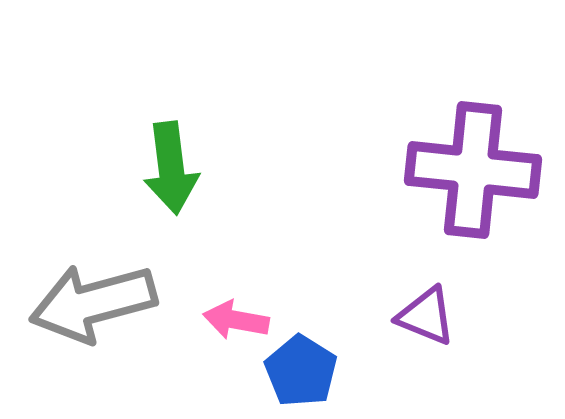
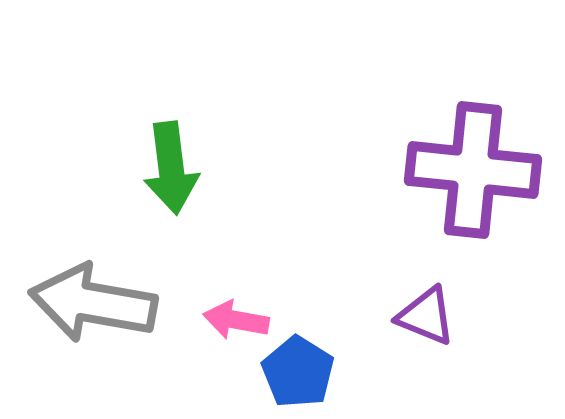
gray arrow: rotated 25 degrees clockwise
blue pentagon: moved 3 px left, 1 px down
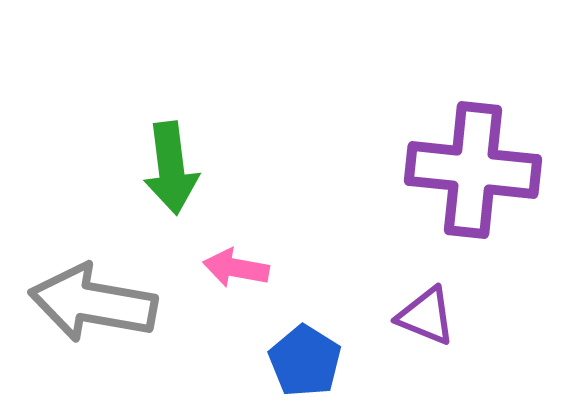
pink arrow: moved 52 px up
blue pentagon: moved 7 px right, 11 px up
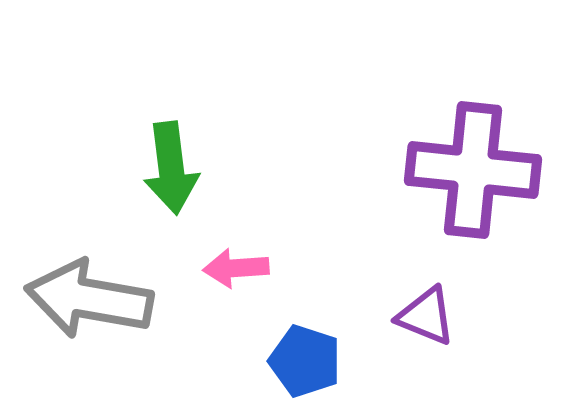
pink arrow: rotated 14 degrees counterclockwise
gray arrow: moved 4 px left, 4 px up
blue pentagon: rotated 14 degrees counterclockwise
